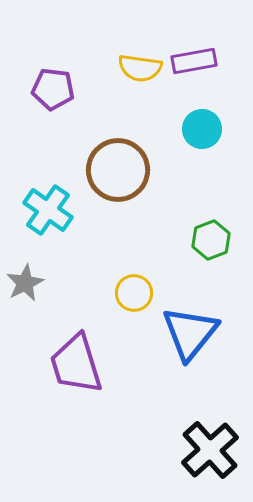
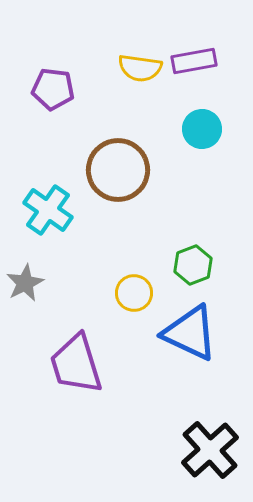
green hexagon: moved 18 px left, 25 px down
blue triangle: rotated 44 degrees counterclockwise
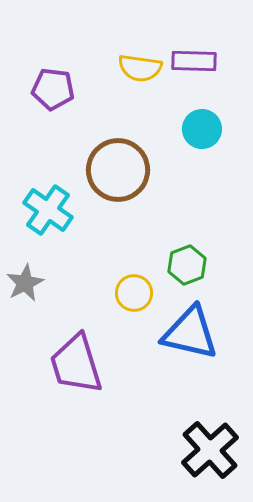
purple rectangle: rotated 12 degrees clockwise
green hexagon: moved 6 px left
blue triangle: rotated 12 degrees counterclockwise
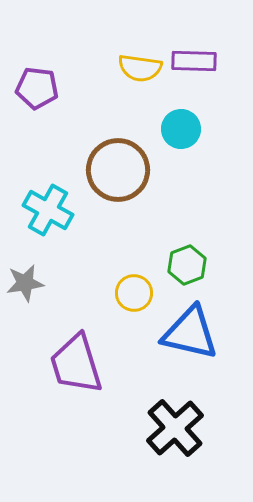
purple pentagon: moved 16 px left, 1 px up
cyan circle: moved 21 px left
cyan cross: rotated 6 degrees counterclockwise
gray star: rotated 18 degrees clockwise
black cross: moved 35 px left, 22 px up
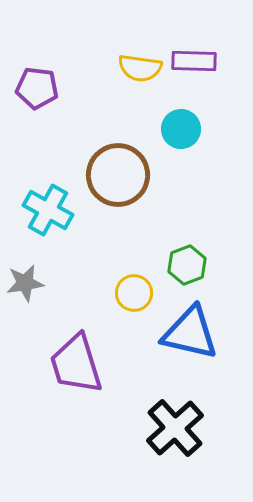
brown circle: moved 5 px down
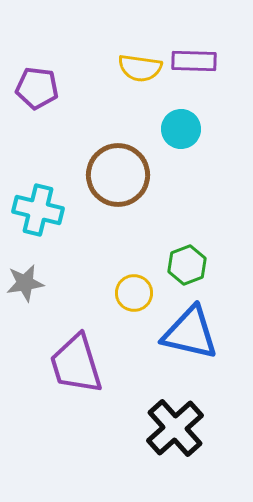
cyan cross: moved 10 px left; rotated 15 degrees counterclockwise
